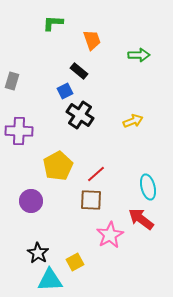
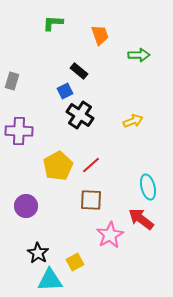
orange trapezoid: moved 8 px right, 5 px up
red line: moved 5 px left, 9 px up
purple circle: moved 5 px left, 5 px down
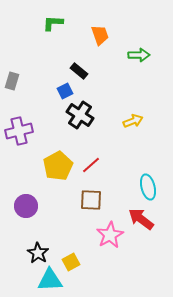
purple cross: rotated 16 degrees counterclockwise
yellow square: moved 4 px left
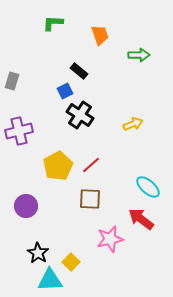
yellow arrow: moved 3 px down
cyan ellipse: rotated 35 degrees counterclockwise
brown square: moved 1 px left, 1 px up
pink star: moved 4 px down; rotated 16 degrees clockwise
yellow square: rotated 18 degrees counterclockwise
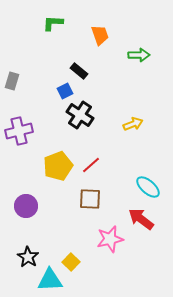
yellow pentagon: rotated 8 degrees clockwise
black star: moved 10 px left, 4 px down
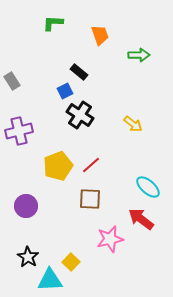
black rectangle: moved 1 px down
gray rectangle: rotated 48 degrees counterclockwise
yellow arrow: rotated 60 degrees clockwise
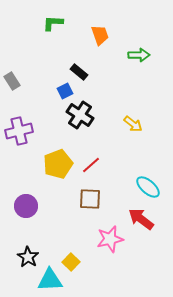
yellow pentagon: moved 2 px up
